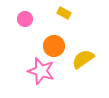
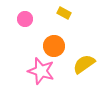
yellow semicircle: moved 1 px right, 5 px down
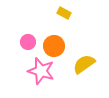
pink circle: moved 3 px right, 23 px down
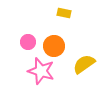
yellow rectangle: rotated 16 degrees counterclockwise
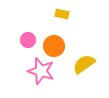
yellow rectangle: moved 2 px left, 1 px down
pink circle: moved 2 px up
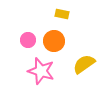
orange circle: moved 5 px up
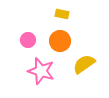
orange circle: moved 6 px right
